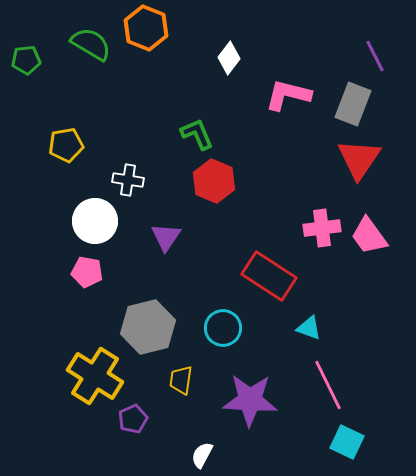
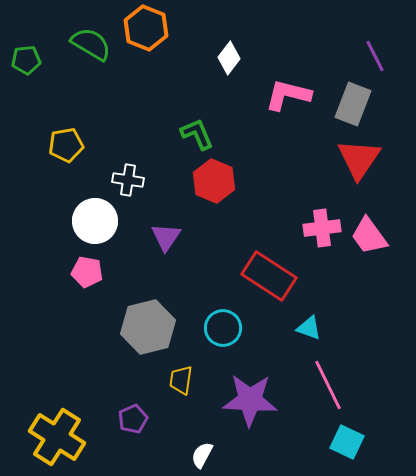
yellow cross: moved 38 px left, 61 px down
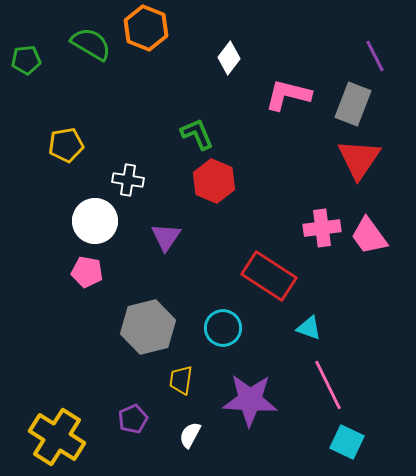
white semicircle: moved 12 px left, 20 px up
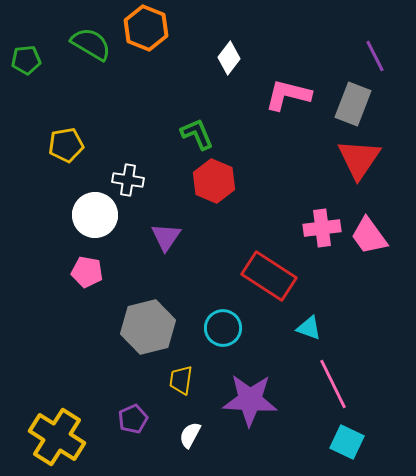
white circle: moved 6 px up
pink line: moved 5 px right, 1 px up
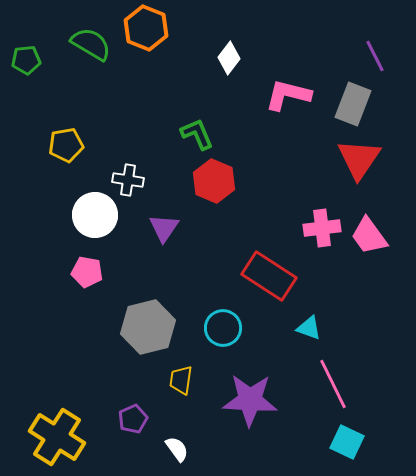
purple triangle: moved 2 px left, 9 px up
white semicircle: moved 13 px left, 14 px down; rotated 116 degrees clockwise
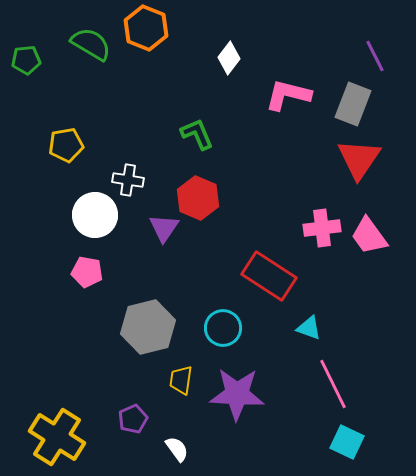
red hexagon: moved 16 px left, 17 px down
purple star: moved 13 px left, 6 px up
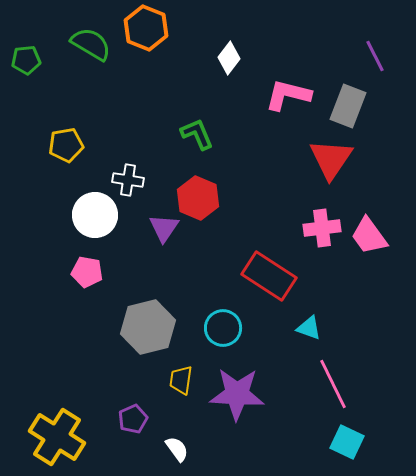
gray rectangle: moved 5 px left, 2 px down
red triangle: moved 28 px left
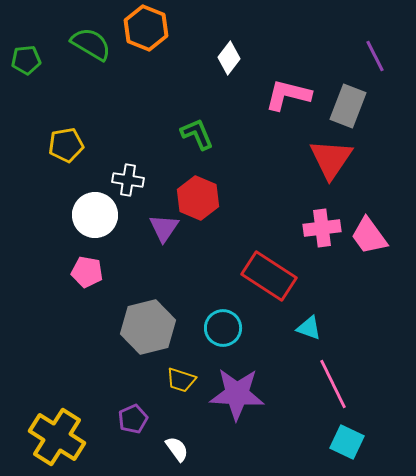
yellow trapezoid: rotated 80 degrees counterclockwise
